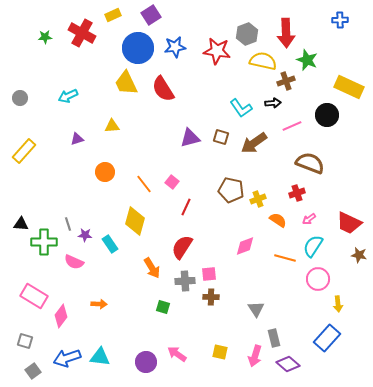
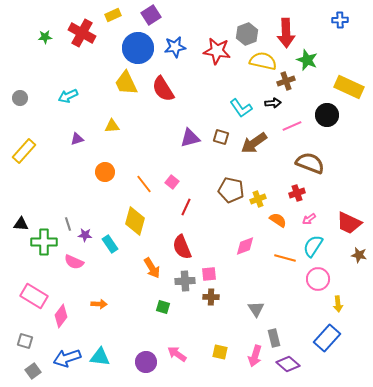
red semicircle at (182, 247): rotated 55 degrees counterclockwise
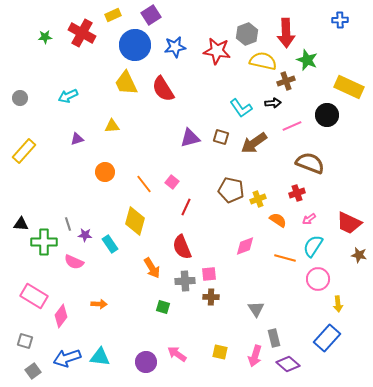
blue circle at (138, 48): moved 3 px left, 3 px up
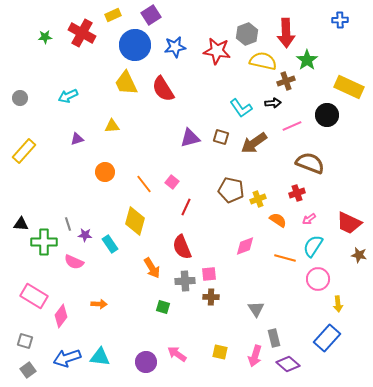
green star at (307, 60): rotated 15 degrees clockwise
gray square at (33, 371): moved 5 px left, 1 px up
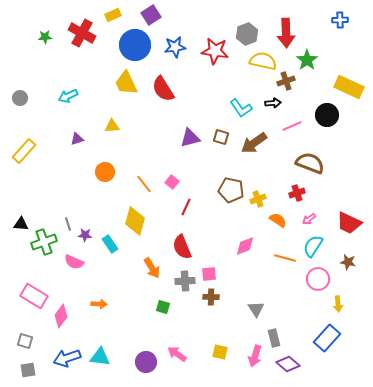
red star at (217, 51): moved 2 px left
green cross at (44, 242): rotated 20 degrees counterclockwise
brown star at (359, 255): moved 11 px left, 7 px down
gray square at (28, 370): rotated 28 degrees clockwise
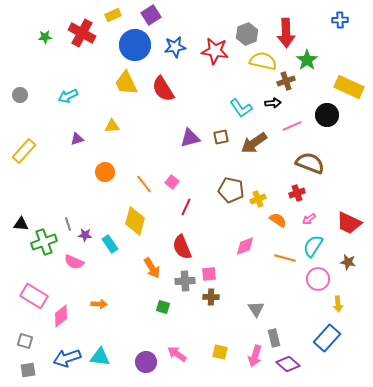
gray circle at (20, 98): moved 3 px up
brown square at (221, 137): rotated 28 degrees counterclockwise
pink diamond at (61, 316): rotated 15 degrees clockwise
